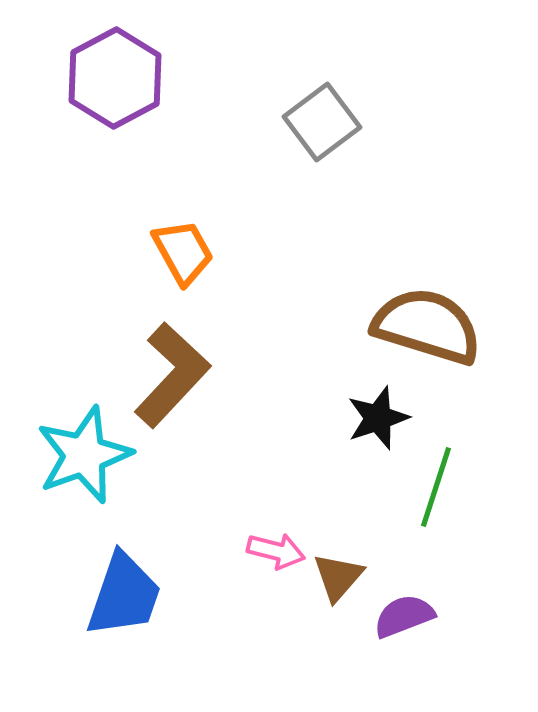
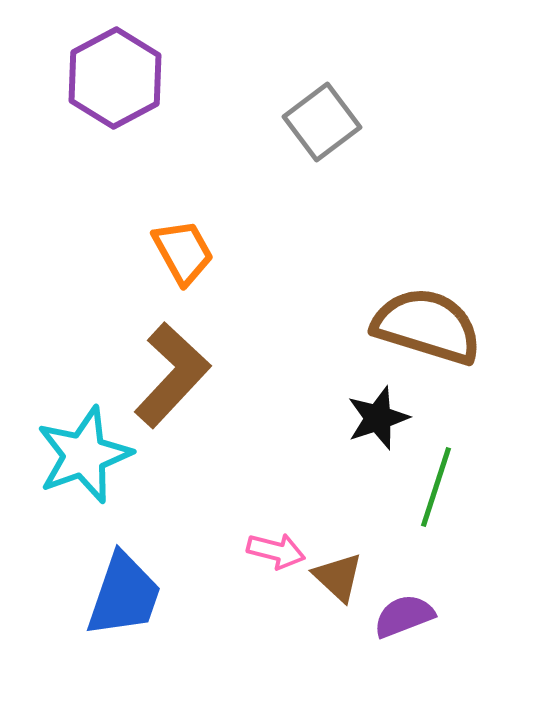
brown triangle: rotated 28 degrees counterclockwise
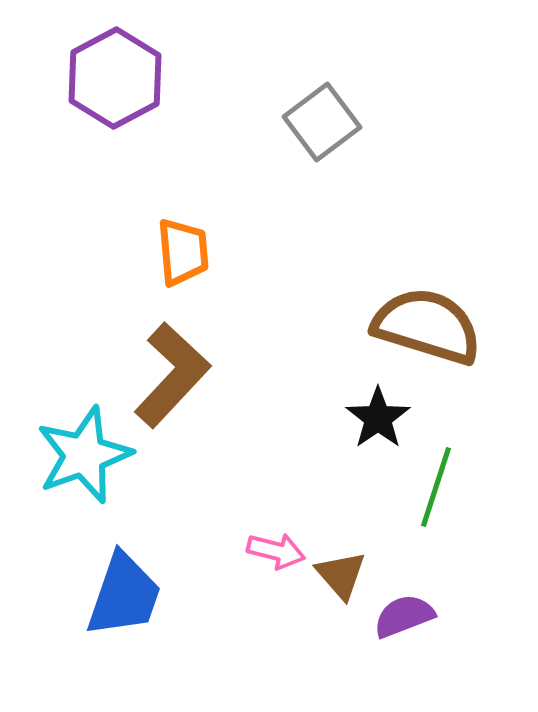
orange trapezoid: rotated 24 degrees clockwise
black star: rotated 16 degrees counterclockwise
brown triangle: moved 3 px right, 2 px up; rotated 6 degrees clockwise
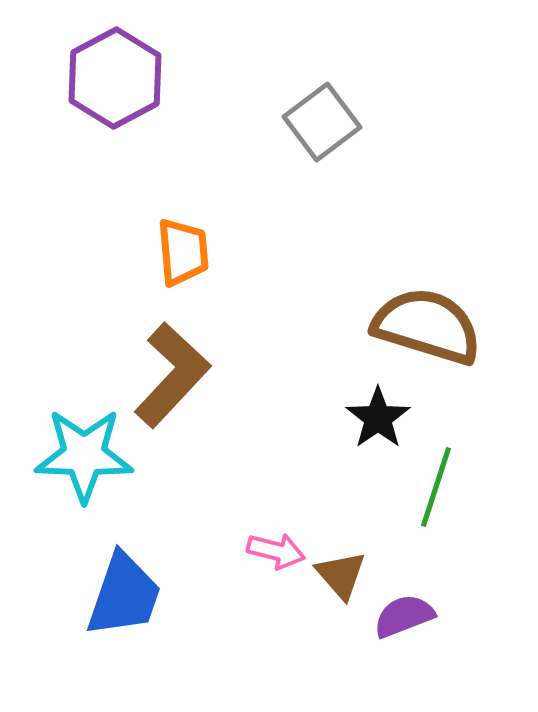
cyan star: rotated 22 degrees clockwise
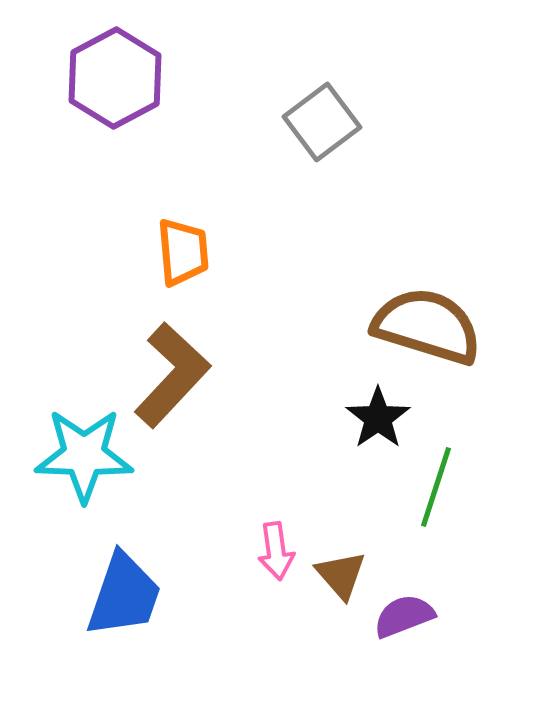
pink arrow: rotated 68 degrees clockwise
